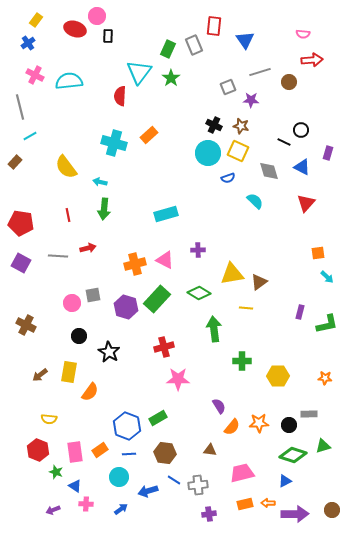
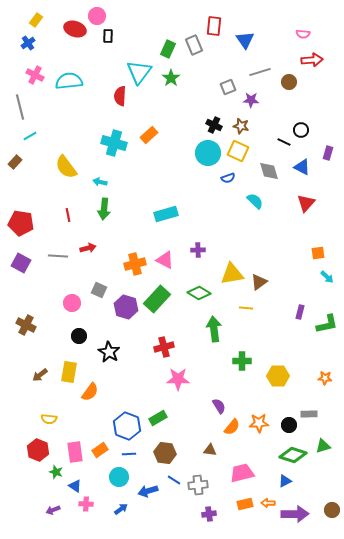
gray square at (93, 295): moved 6 px right, 5 px up; rotated 35 degrees clockwise
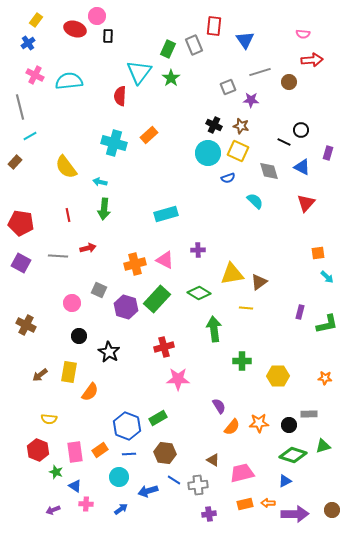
brown triangle at (210, 450): moved 3 px right, 10 px down; rotated 24 degrees clockwise
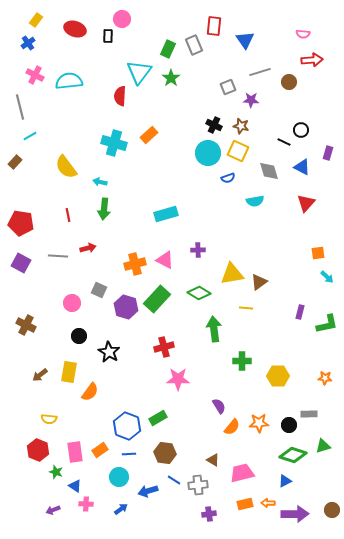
pink circle at (97, 16): moved 25 px right, 3 px down
cyan semicircle at (255, 201): rotated 126 degrees clockwise
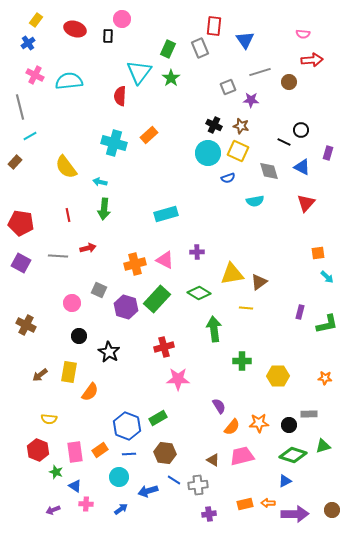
gray rectangle at (194, 45): moved 6 px right, 3 px down
purple cross at (198, 250): moved 1 px left, 2 px down
pink trapezoid at (242, 473): moved 17 px up
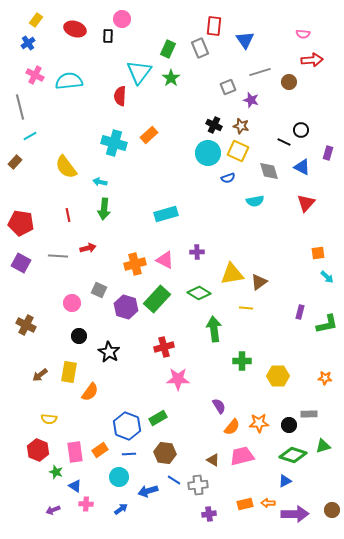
purple star at (251, 100): rotated 14 degrees clockwise
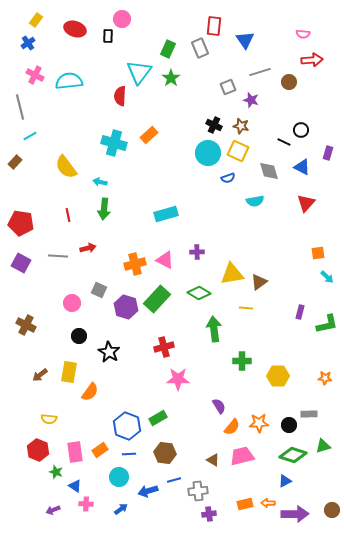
blue line at (174, 480): rotated 48 degrees counterclockwise
gray cross at (198, 485): moved 6 px down
